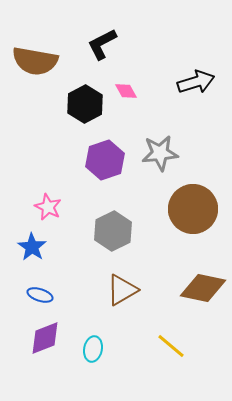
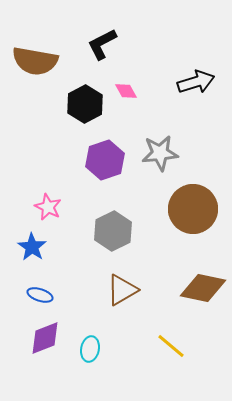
cyan ellipse: moved 3 px left
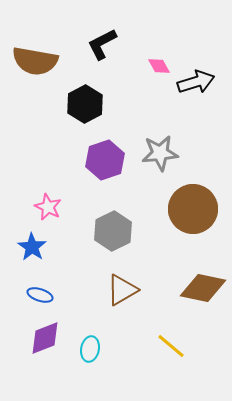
pink diamond: moved 33 px right, 25 px up
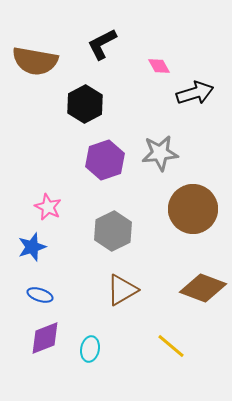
black arrow: moved 1 px left, 11 px down
blue star: rotated 20 degrees clockwise
brown diamond: rotated 9 degrees clockwise
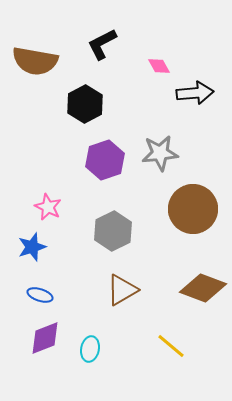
black arrow: rotated 12 degrees clockwise
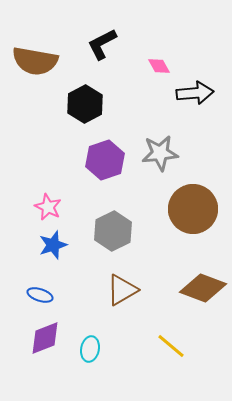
blue star: moved 21 px right, 2 px up
